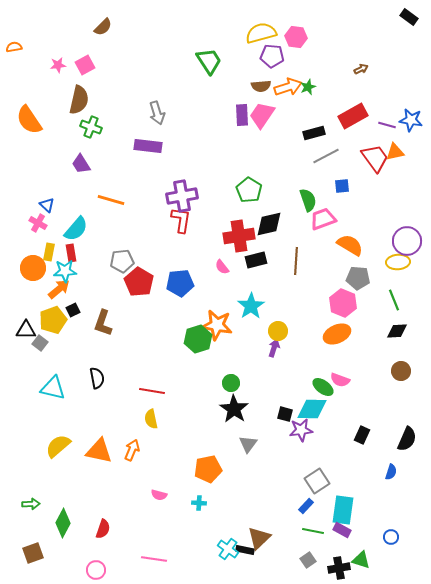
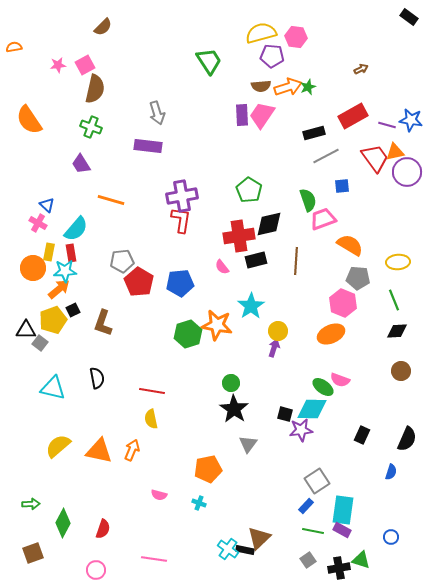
brown semicircle at (79, 100): moved 16 px right, 11 px up
purple circle at (407, 241): moved 69 px up
orange ellipse at (337, 334): moved 6 px left
green hexagon at (198, 339): moved 10 px left, 5 px up
cyan cross at (199, 503): rotated 16 degrees clockwise
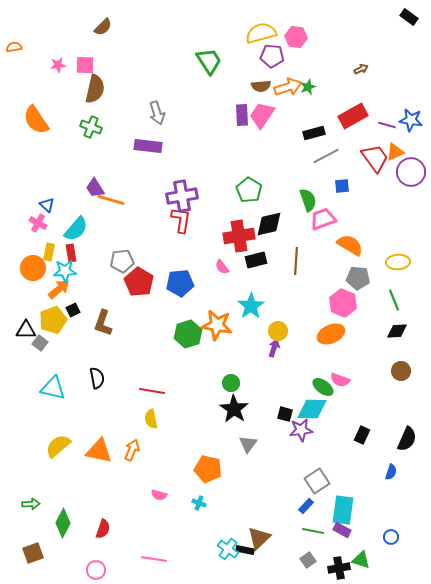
pink square at (85, 65): rotated 30 degrees clockwise
orange semicircle at (29, 120): moved 7 px right
orange triangle at (395, 152): rotated 12 degrees counterclockwise
purple trapezoid at (81, 164): moved 14 px right, 24 px down
purple circle at (407, 172): moved 4 px right
orange pentagon at (208, 469): rotated 24 degrees clockwise
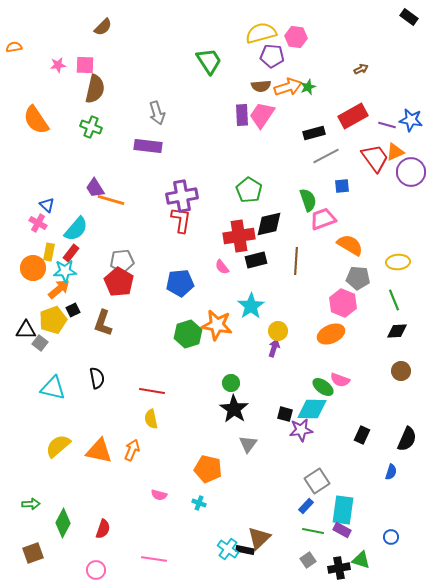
red rectangle at (71, 253): rotated 48 degrees clockwise
red pentagon at (139, 282): moved 20 px left
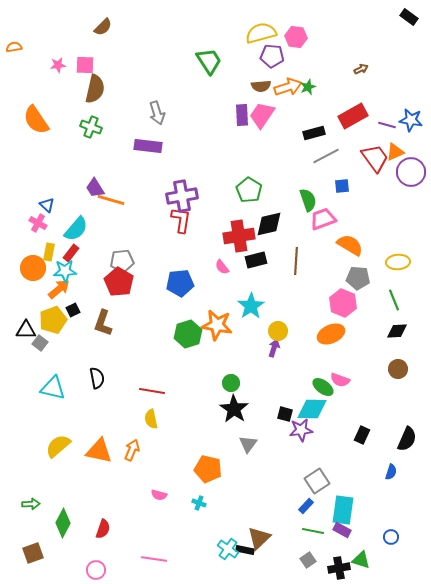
brown circle at (401, 371): moved 3 px left, 2 px up
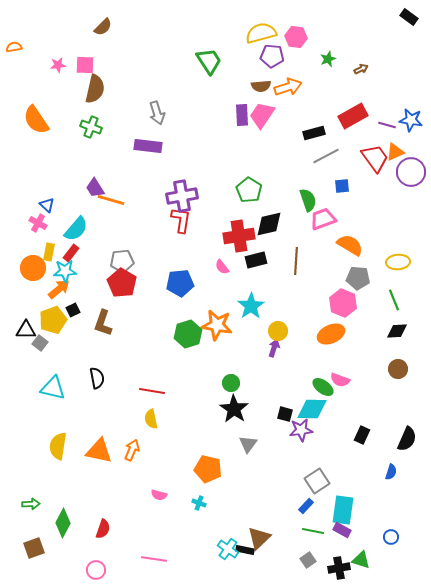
green star at (308, 87): moved 20 px right, 28 px up
red pentagon at (119, 282): moved 3 px right, 1 px down
yellow semicircle at (58, 446): rotated 40 degrees counterclockwise
brown square at (33, 553): moved 1 px right, 5 px up
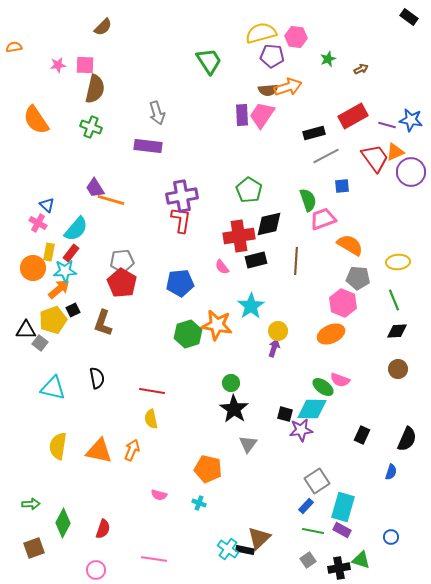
brown semicircle at (261, 86): moved 7 px right, 4 px down
cyan rectangle at (343, 510): moved 3 px up; rotated 8 degrees clockwise
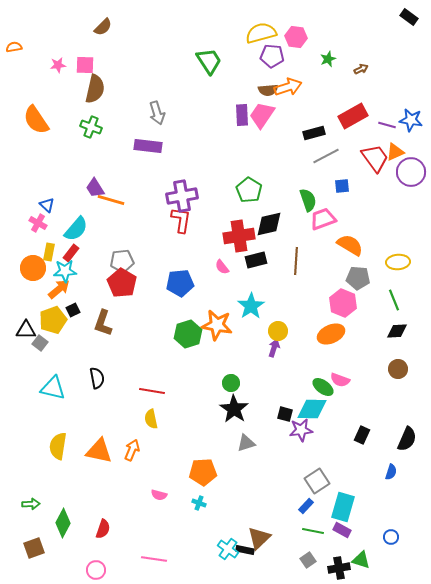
gray triangle at (248, 444): moved 2 px left, 1 px up; rotated 36 degrees clockwise
orange pentagon at (208, 469): moved 5 px left, 3 px down; rotated 16 degrees counterclockwise
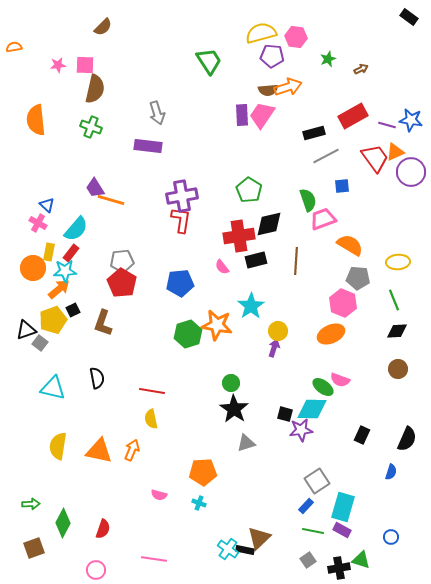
orange semicircle at (36, 120): rotated 28 degrees clockwise
black triangle at (26, 330): rotated 20 degrees counterclockwise
